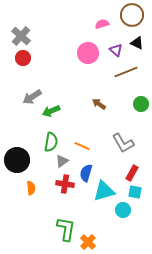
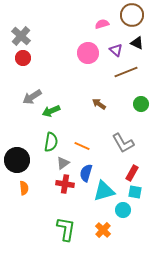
gray triangle: moved 1 px right, 2 px down
orange semicircle: moved 7 px left
orange cross: moved 15 px right, 12 px up
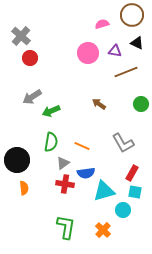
purple triangle: moved 1 px left, 1 px down; rotated 32 degrees counterclockwise
red circle: moved 7 px right
blue semicircle: rotated 114 degrees counterclockwise
green L-shape: moved 2 px up
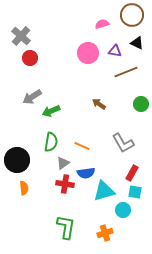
orange cross: moved 2 px right, 3 px down; rotated 28 degrees clockwise
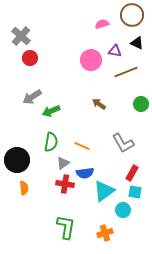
pink circle: moved 3 px right, 7 px down
blue semicircle: moved 1 px left
cyan triangle: rotated 20 degrees counterclockwise
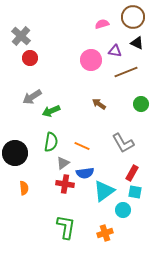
brown circle: moved 1 px right, 2 px down
black circle: moved 2 px left, 7 px up
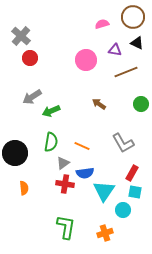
purple triangle: moved 1 px up
pink circle: moved 5 px left
cyan triangle: rotated 20 degrees counterclockwise
